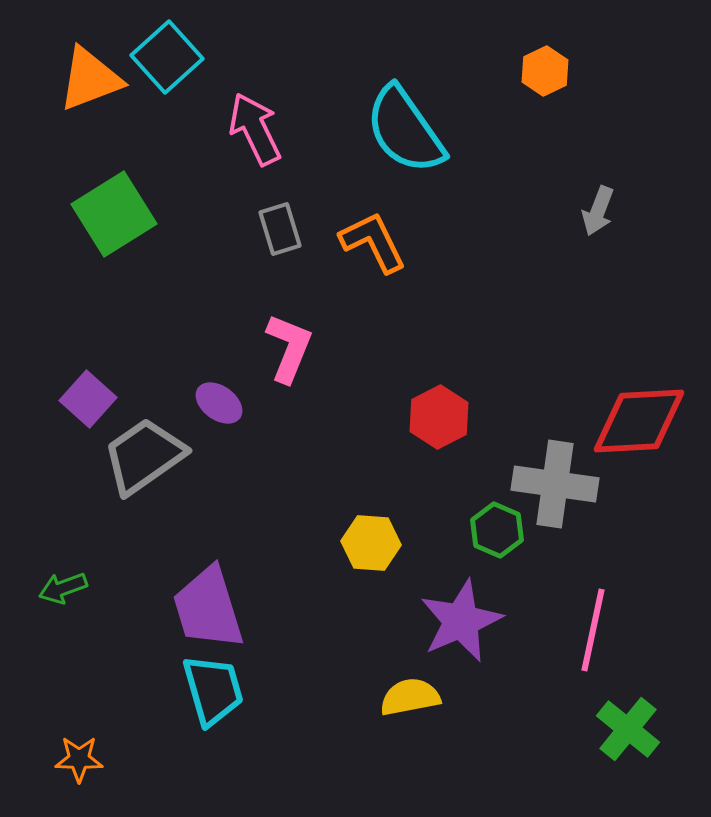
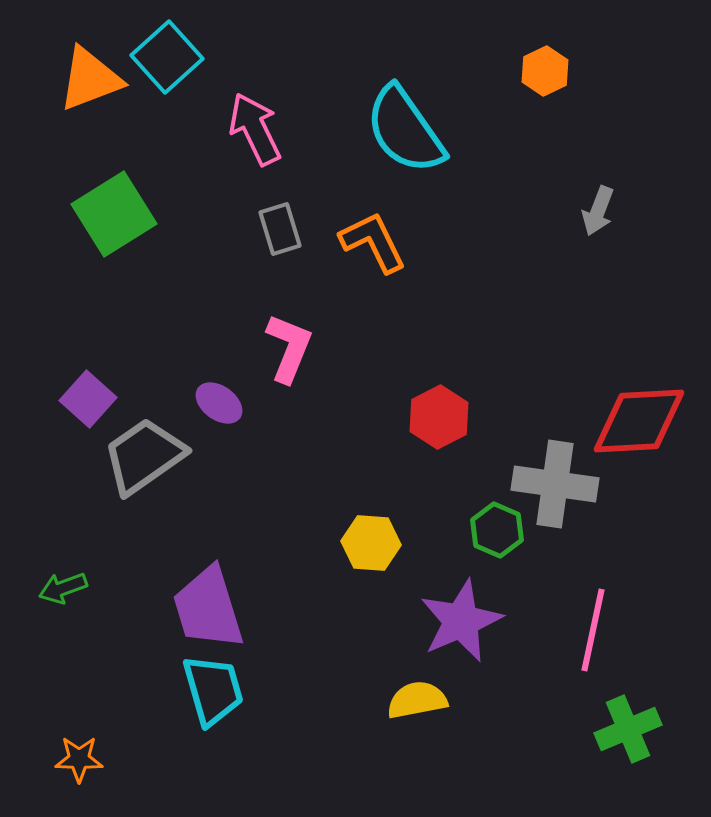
yellow semicircle: moved 7 px right, 3 px down
green cross: rotated 28 degrees clockwise
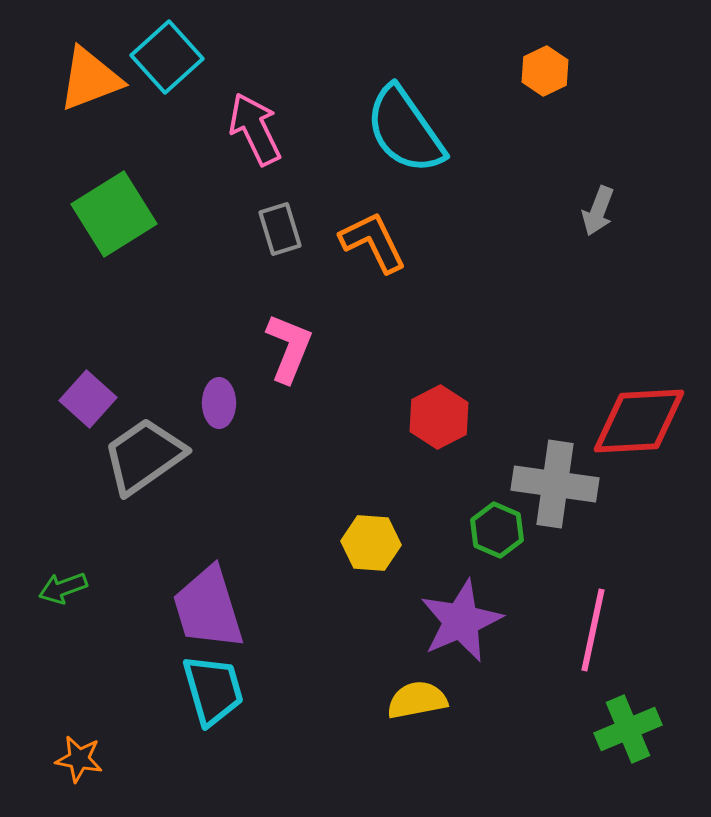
purple ellipse: rotated 54 degrees clockwise
orange star: rotated 9 degrees clockwise
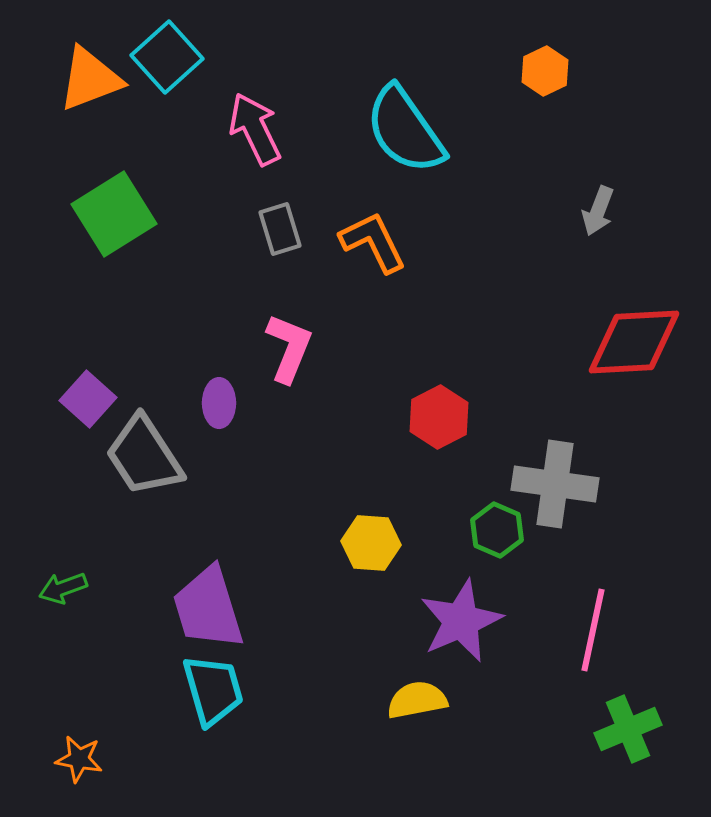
red diamond: moved 5 px left, 79 px up
gray trapezoid: rotated 88 degrees counterclockwise
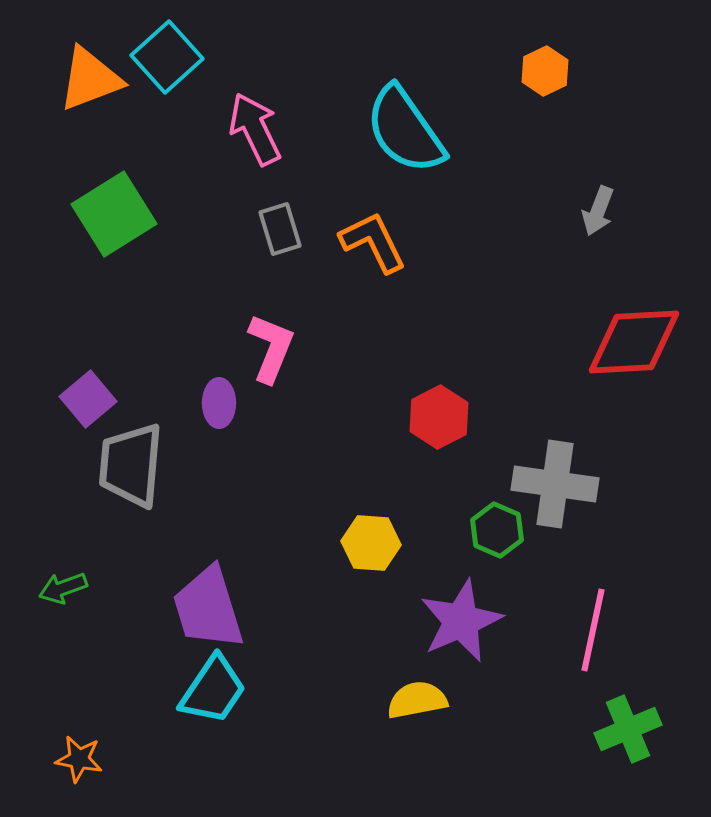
pink L-shape: moved 18 px left
purple square: rotated 8 degrees clockwise
gray trapezoid: moved 13 px left, 9 px down; rotated 38 degrees clockwise
cyan trapezoid: rotated 50 degrees clockwise
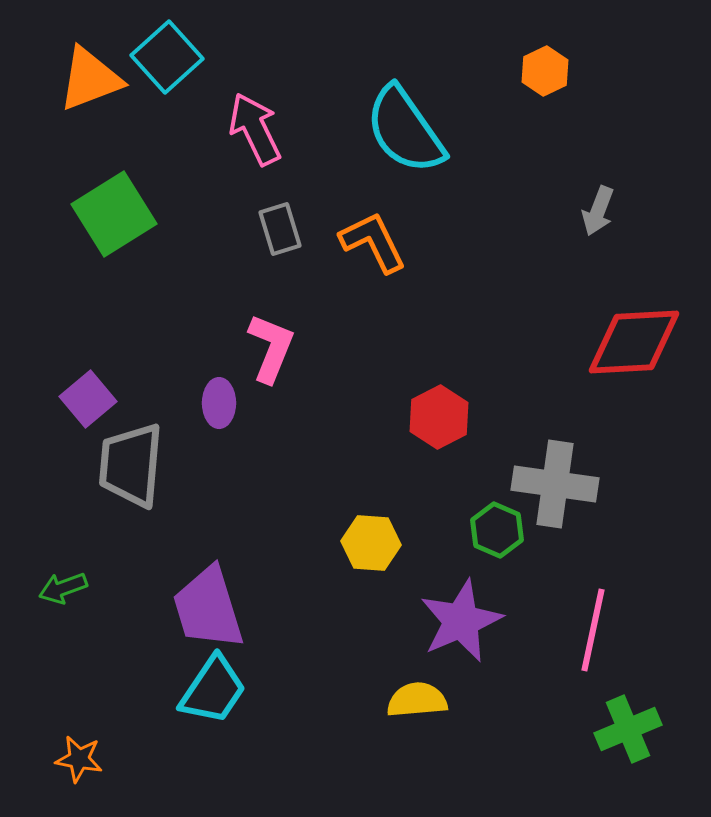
yellow semicircle: rotated 6 degrees clockwise
